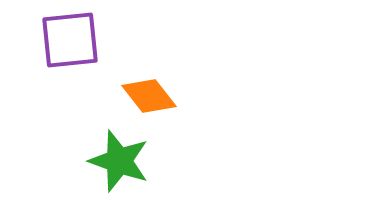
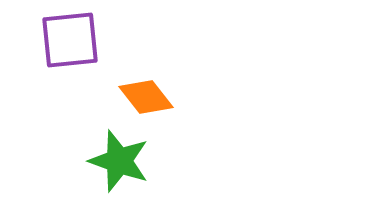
orange diamond: moved 3 px left, 1 px down
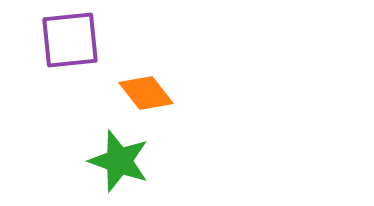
orange diamond: moved 4 px up
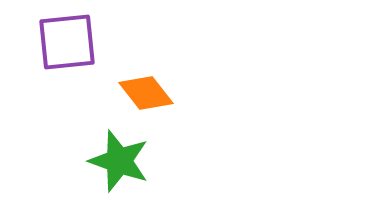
purple square: moved 3 px left, 2 px down
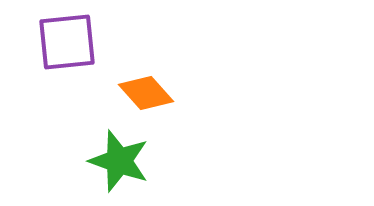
orange diamond: rotated 4 degrees counterclockwise
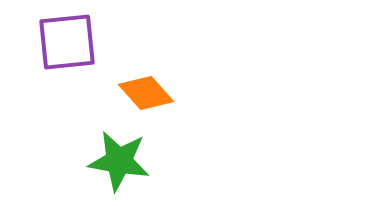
green star: rotated 10 degrees counterclockwise
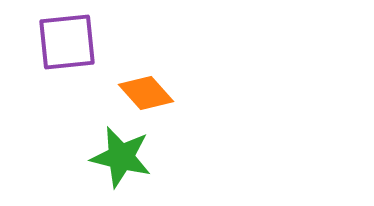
green star: moved 2 px right, 4 px up; rotated 4 degrees clockwise
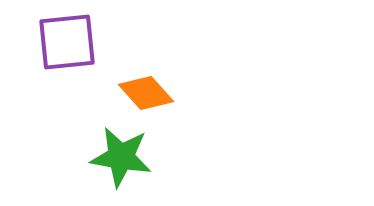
green star: rotated 4 degrees counterclockwise
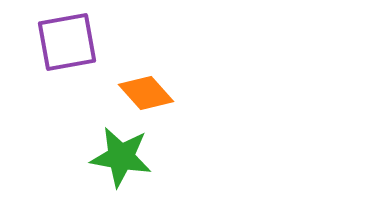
purple square: rotated 4 degrees counterclockwise
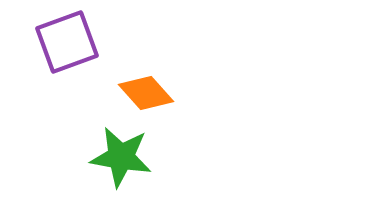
purple square: rotated 10 degrees counterclockwise
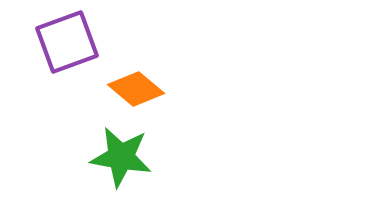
orange diamond: moved 10 px left, 4 px up; rotated 8 degrees counterclockwise
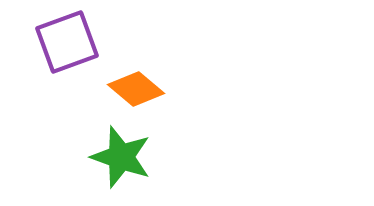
green star: rotated 10 degrees clockwise
